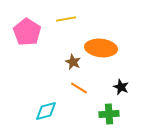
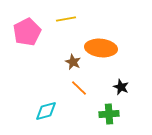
pink pentagon: rotated 12 degrees clockwise
orange line: rotated 12 degrees clockwise
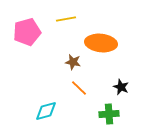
pink pentagon: rotated 12 degrees clockwise
orange ellipse: moved 5 px up
brown star: rotated 14 degrees counterclockwise
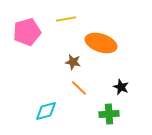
orange ellipse: rotated 12 degrees clockwise
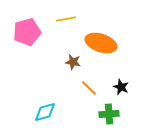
orange line: moved 10 px right
cyan diamond: moved 1 px left, 1 px down
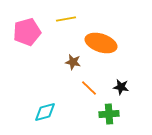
black star: rotated 14 degrees counterclockwise
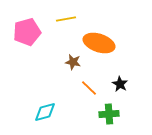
orange ellipse: moved 2 px left
black star: moved 1 px left, 3 px up; rotated 21 degrees clockwise
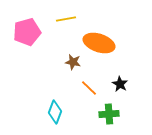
cyan diamond: moved 10 px right; rotated 55 degrees counterclockwise
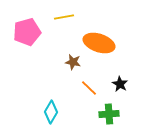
yellow line: moved 2 px left, 2 px up
cyan diamond: moved 4 px left; rotated 10 degrees clockwise
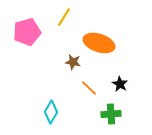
yellow line: rotated 48 degrees counterclockwise
green cross: moved 2 px right
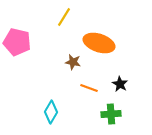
pink pentagon: moved 10 px left, 10 px down; rotated 28 degrees clockwise
orange line: rotated 24 degrees counterclockwise
